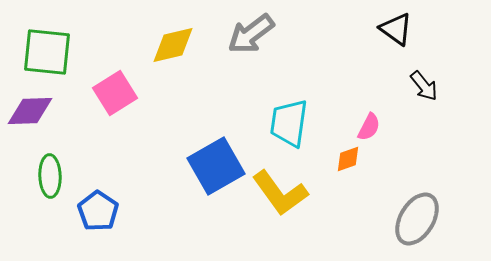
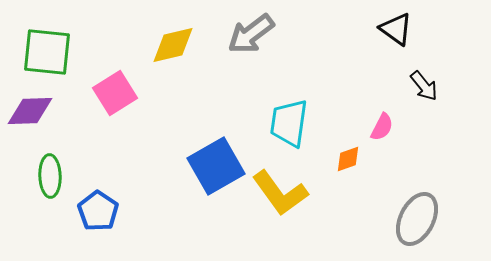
pink semicircle: moved 13 px right
gray ellipse: rotated 4 degrees counterclockwise
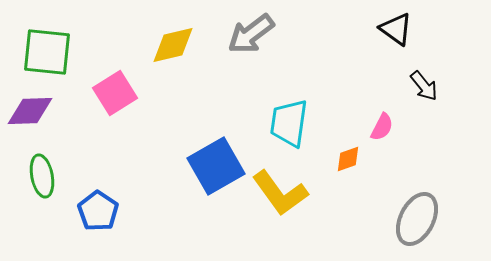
green ellipse: moved 8 px left; rotated 9 degrees counterclockwise
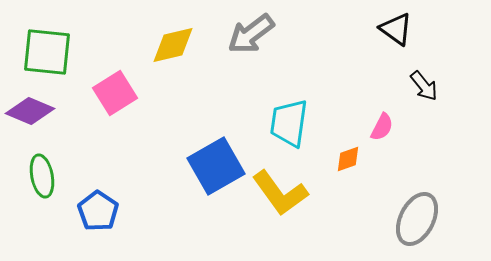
purple diamond: rotated 24 degrees clockwise
